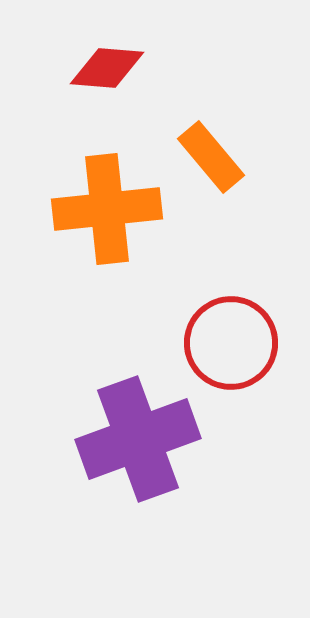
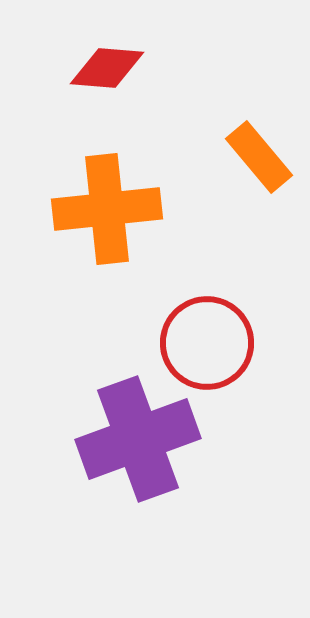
orange rectangle: moved 48 px right
red circle: moved 24 px left
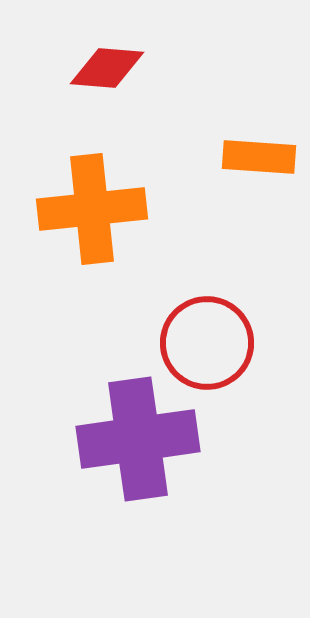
orange rectangle: rotated 46 degrees counterclockwise
orange cross: moved 15 px left
purple cross: rotated 12 degrees clockwise
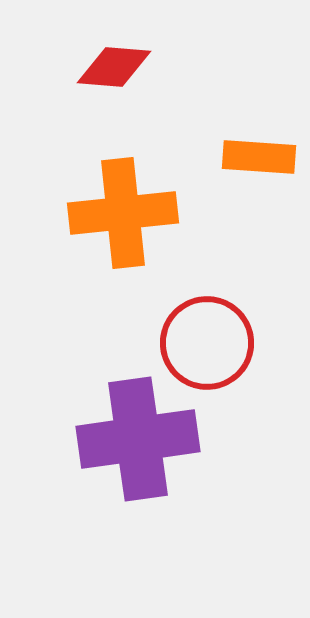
red diamond: moved 7 px right, 1 px up
orange cross: moved 31 px right, 4 px down
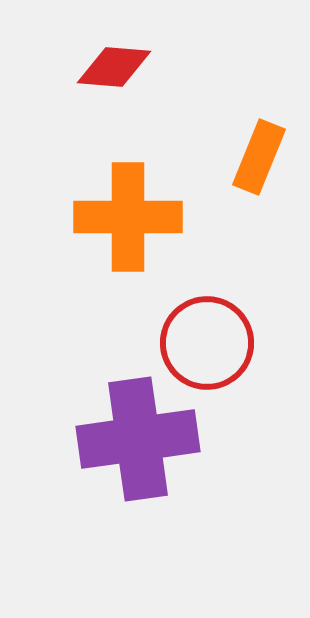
orange rectangle: rotated 72 degrees counterclockwise
orange cross: moved 5 px right, 4 px down; rotated 6 degrees clockwise
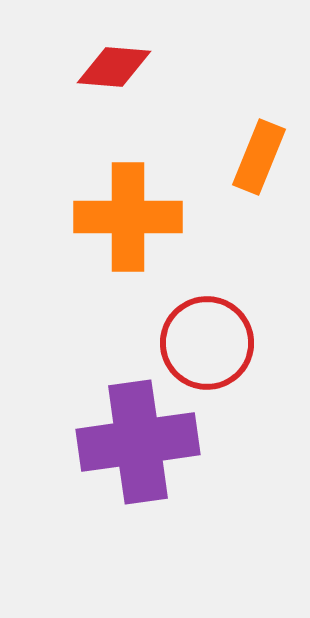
purple cross: moved 3 px down
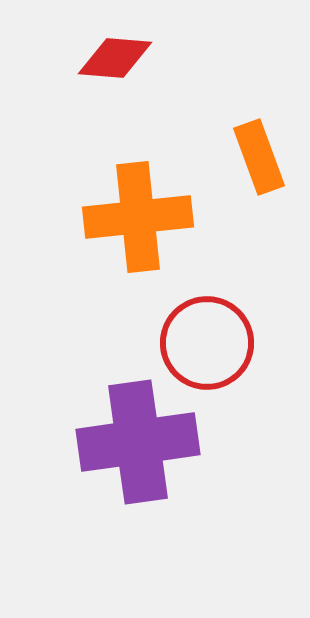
red diamond: moved 1 px right, 9 px up
orange rectangle: rotated 42 degrees counterclockwise
orange cross: moved 10 px right; rotated 6 degrees counterclockwise
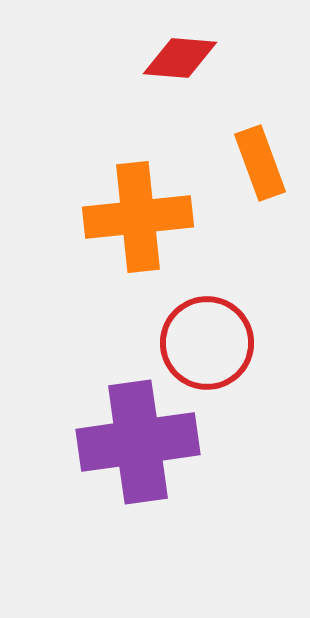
red diamond: moved 65 px right
orange rectangle: moved 1 px right, 6 px down
